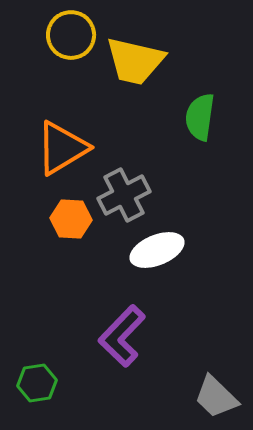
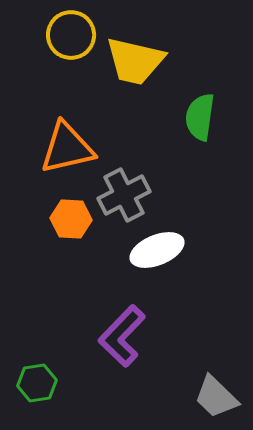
orange triangle: moved 5 px right; rotated 18 degrees clockwise
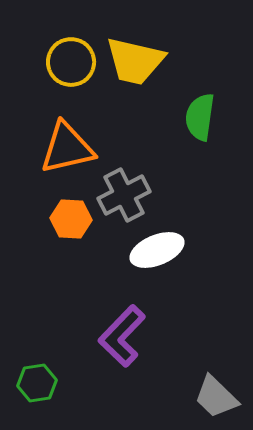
yellow circle: moved 27 px down
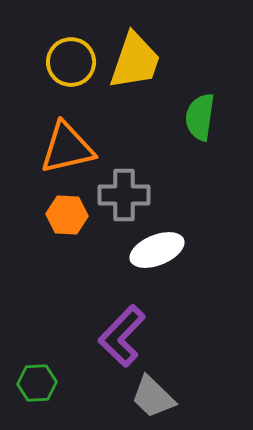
yellow trapezoid: rotated 84 degrees counterclockwise
gray cross: rotated 27 degrees clockwise
orange hexagon: moved 4 px left, 4 px up
green hexagon: rotated 6 degrees clockwise
gray trapezoid: moved 63 px left
